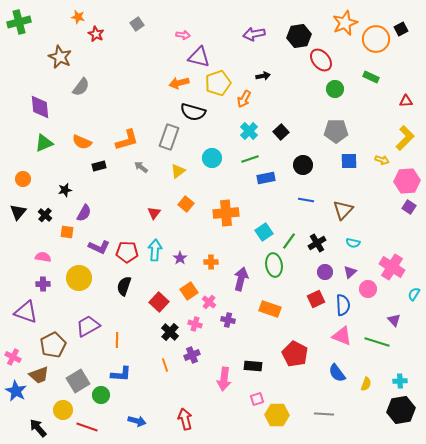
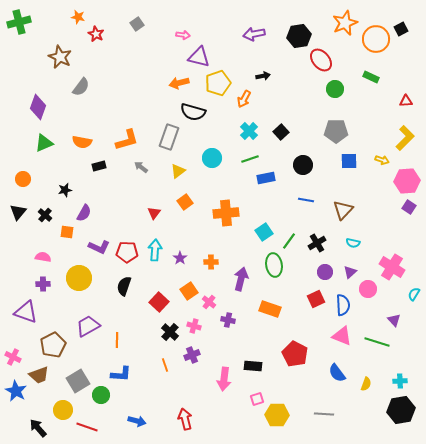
purple diamond at (40, 107): moved 2 px left; rotated 25 degrees clockwise
orange semicircle at (82, 142): rotated 12 degrees counterclockwise
orange square at (186, 204): moved 1 px left, 2 px up; rotated 14 degrees clockwise
pink cross at (195, 324): moved 1 px left, 2 px down
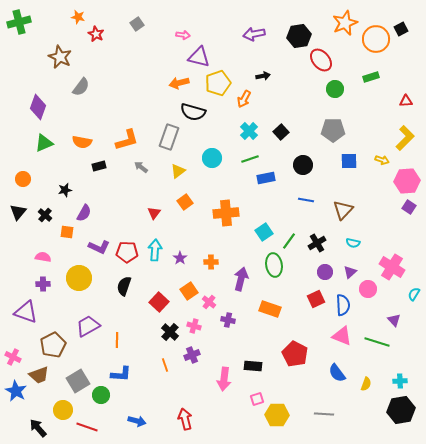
green rectangle at (371, 77): rotated 42 degrees counterclockwise
gray pentagon at (336, 131): moved 3 px left, 1 px up
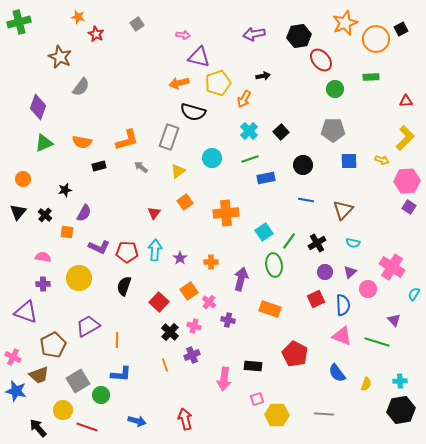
green rectangle at (371, 77): rotated 14 degrees clockwise
blue star at (16, 391): rotated 15 degrees counterclockwise
